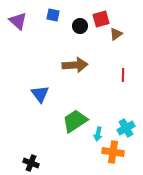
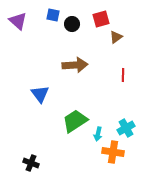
black circle: moved 8 px left, 2 px up
brown triangle: moved 3 px down
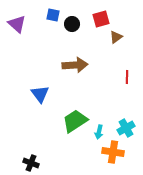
purple triangle: moved 1 px left, 3 px down
red line: moved 4 px right, 2 px down
cyan arrow: moved 1 px right, 2 px up
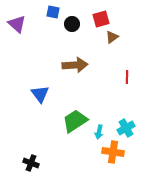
blue square: moved 3 px up
brown triangle: moved 4 px left
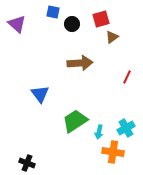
brown arrow: moved 5 px right, 2 px up
red line: rotated 24 degrees clockwise
black cross: moved 4 px left
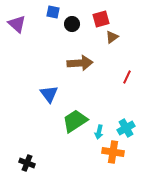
blue triangle: moved 9 px right
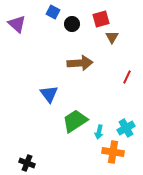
blue square: rotated 16 degrees clockwise
brown triangle: rotated 24 degrees counterclockwise
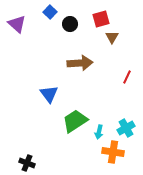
blue square: moved 3 px left; rotated 16 degrees clockwise
black circle: moved 2 px left
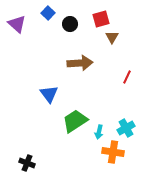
blue square: moved 2 px left, 1 px down
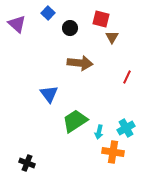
red square: rotated 30 degrees clockwise
black circle: moved 4 px down
brown arrow: rotated 10 degrees clockwise
